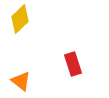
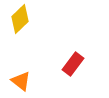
red rectangle: rotated 55 degrees clockwise
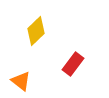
yellow diamond: moved 16 px right, 12 px down
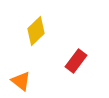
red rectangle: moved 3 px right, 3 px up
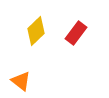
red rectangle: moved 28 px up
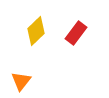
orange triangle: rotated 30 degrees clockwise
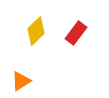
orange triangle: rotated 20 degrees clockwise
